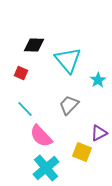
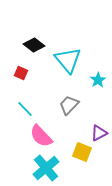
black diamond: rotated 35 degrees clockwise
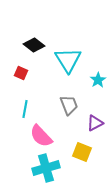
cyan triangle: rotated 8 degrees clockwise
gray trapezoid: rotated 115 degrees clockwise
cyan line: rotated 54 degrees clockwise
purple triangle: moved 4 px left, 10 px up
cyan cross: rotated 24 degrees clockwise
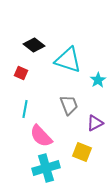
cyan triangle: rotated 40 degrees counterclockwise
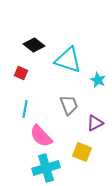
cyan star: rotated 14 degrees counterclockwise
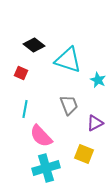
yellow square: moved 2 px right, 2 px down
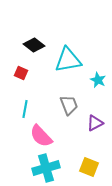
cyan triangle: rotated 28 degrees counterclockwise
yellow square: moved 5 px right, 13 px down
